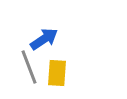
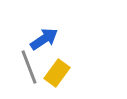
yellow rectangle: rotated 32 degrees clockwise
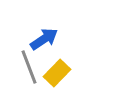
yellow rectangle: rotated 8 degrees clockwise
